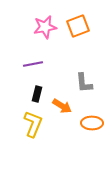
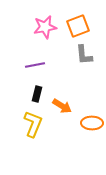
purple line: moved 2 px right, 1 px down
gray L-shape: moved 28 px up
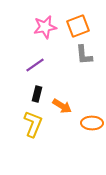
purple line: rotated 24 degrees counterclockwise
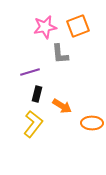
gray L-shape: moved 24 px left, 1 px up
purple line: moved 5 px left, 7 px down; rotated 18 degrees clockwise
yellow L-shape: rotated 16 degrees clockwise
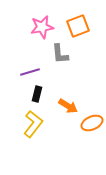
pink star: moved 3 px left
orange arrow: moved 6 px right
orange ellipse: rotated 25 degrees counterclockwise
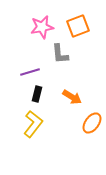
orange arrow: moved 4 px right, 9 px up
orange ellipse: rotated 30 degrees counterclockwise
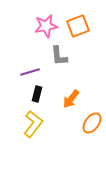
pink star: moved 4 px right, 1 px up
gray L-shape: moved 1 px left, 2 px down
orange arrow: moved 1 px left, 2 px down; rotated 96 degrees clockwise
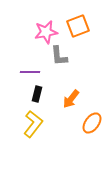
pink star: moved 6 px down
purple line: rotated 18 degrees clockwise
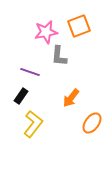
orange square: moved 1 px right
gray L-shape: rotated 10 degrees clockwise
purple line: rotated 18 degrees clockwise
black rectangle: moved 16 px left, 2 px down; rotated 21 degrees clockwise
orange arrow: moved 1 px up
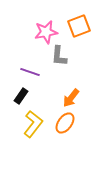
orange ellipse: moved 27 px left
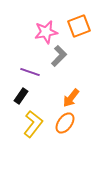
gray L-shape: rotated 140 degrees counterclockwise
